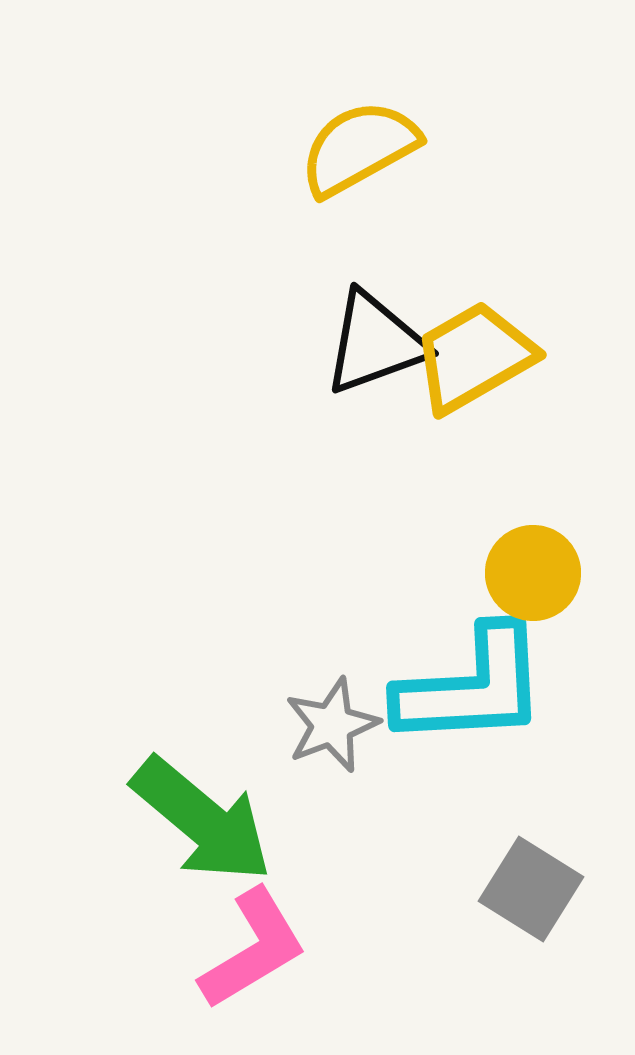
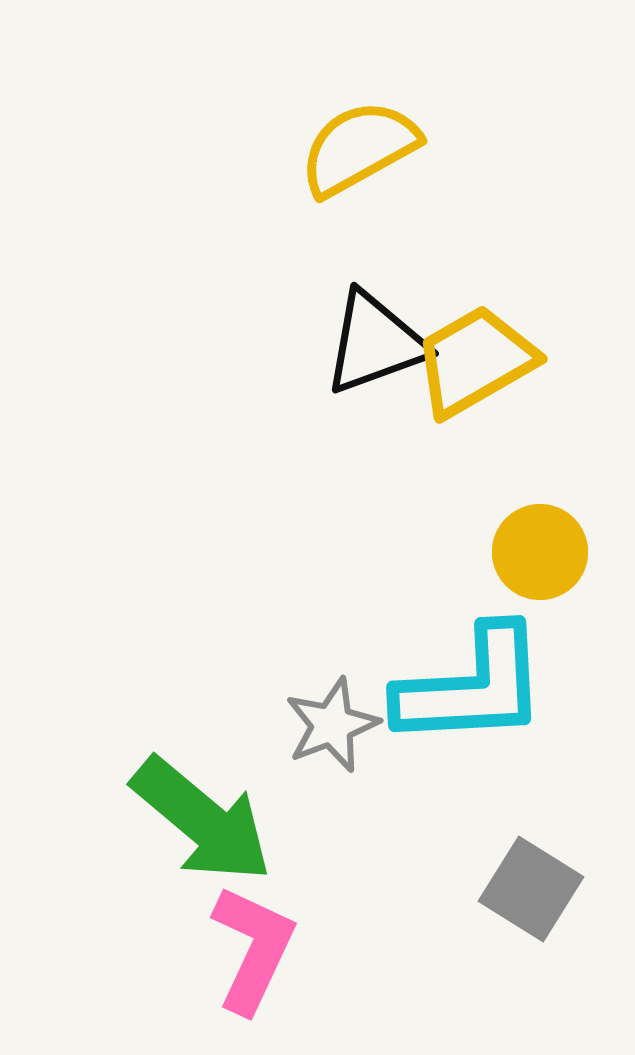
yellow trapezoid: moved 1 px right, 4 px down
yellow circle: moved 7 px right, 21 px up
pink L-shape: rotated 34 degrees counterclockwise
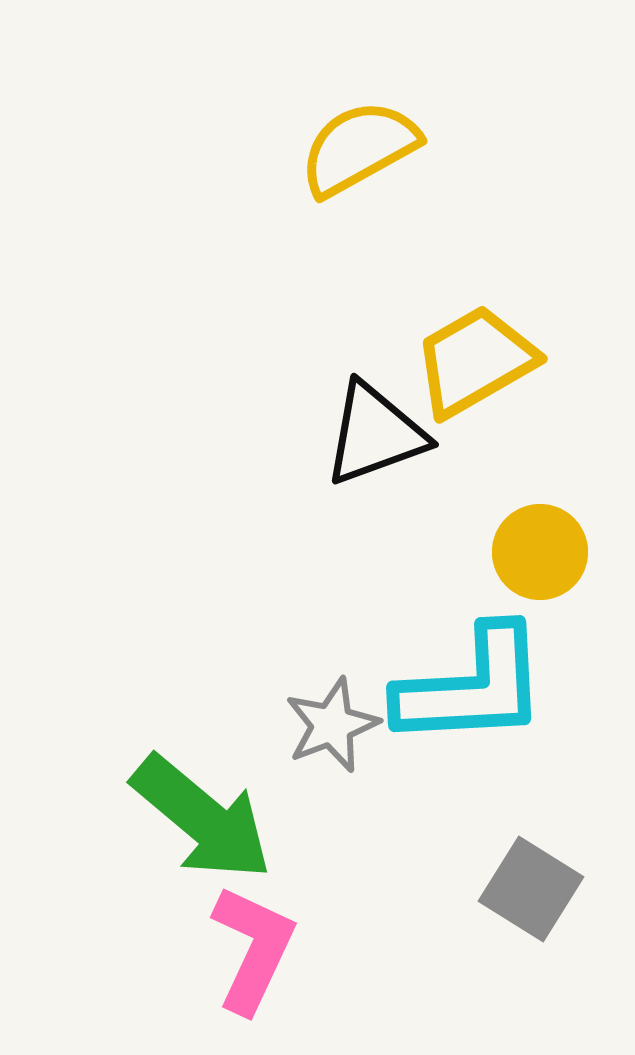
black triangle: moved 91 px down
green arrow: moved 2 px up
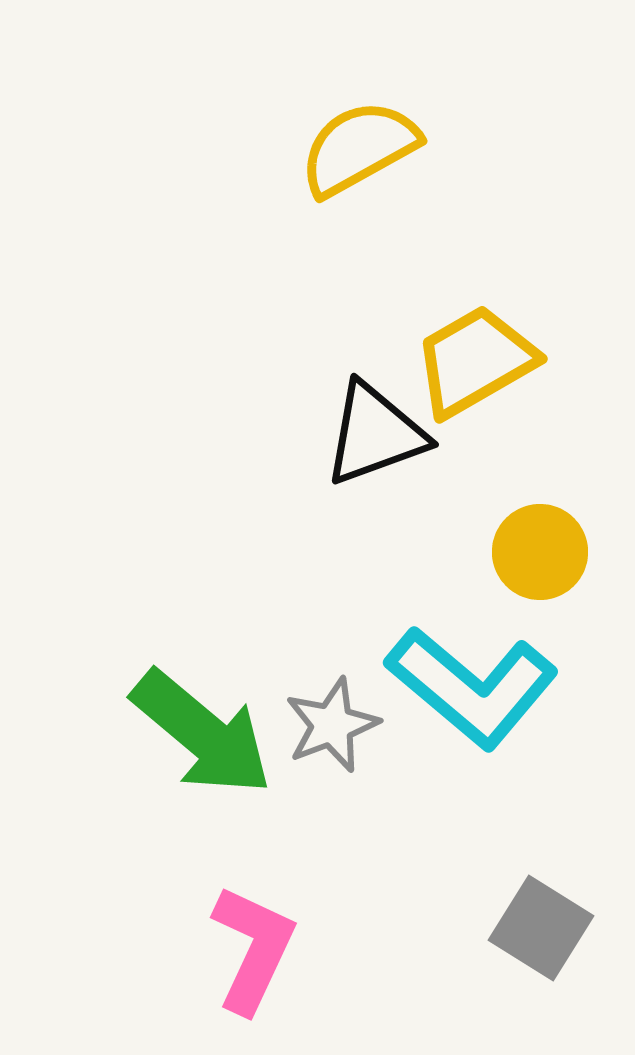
cyan L-shape: rotated 43 degrees clockwise
green arrow: moved 85 px up
gray square: moved 10 px right, 39 px down
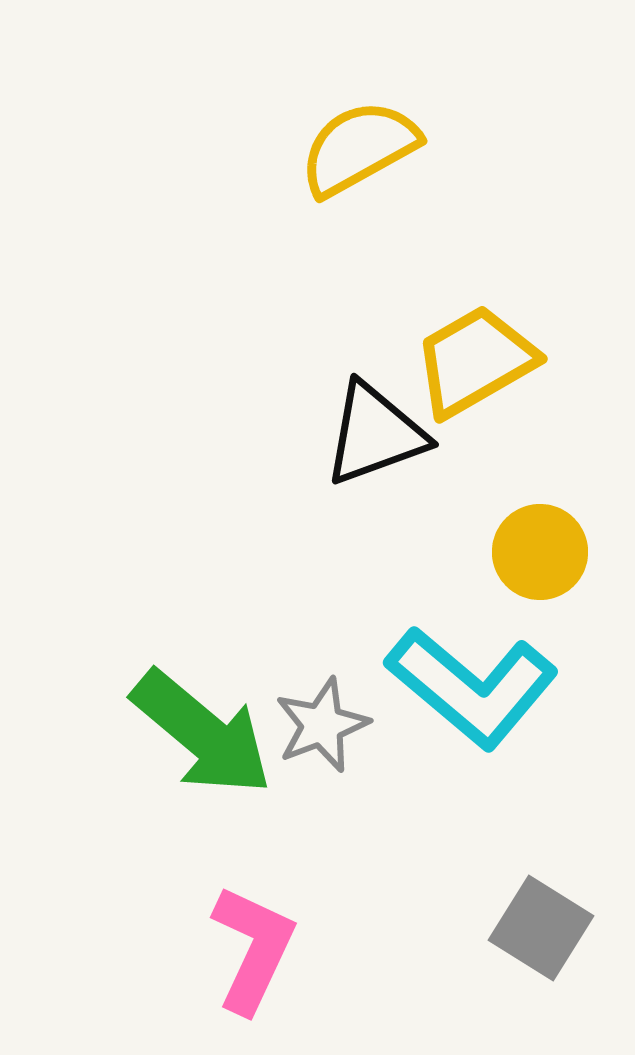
gray star: moved 10 px left
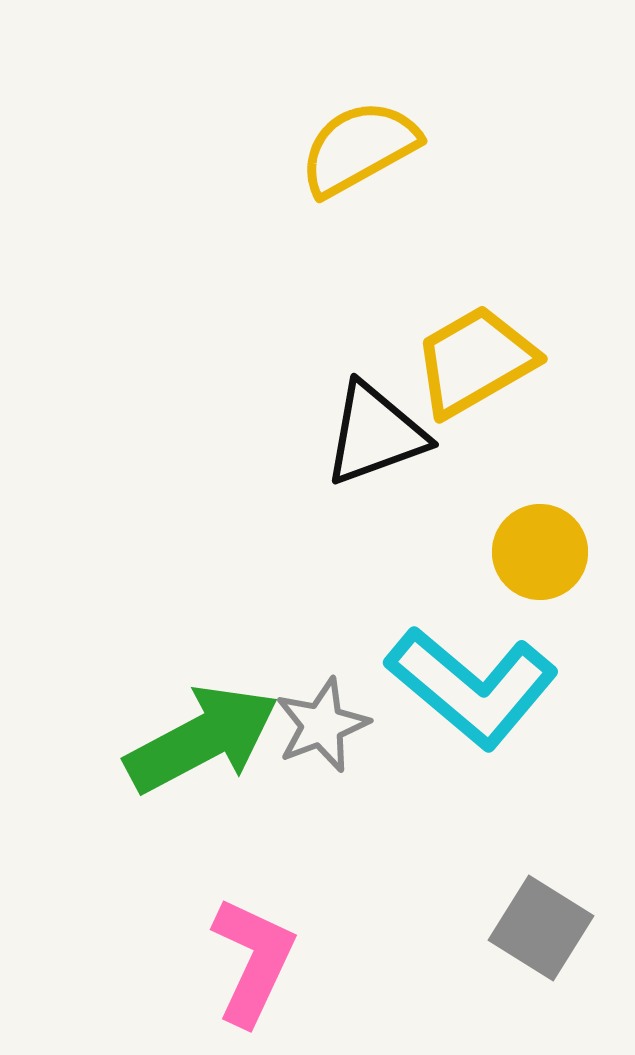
green arrow: moved 6 px down; rotated 68 degrees counterclockwise
pink L-shape: moved 12 px down
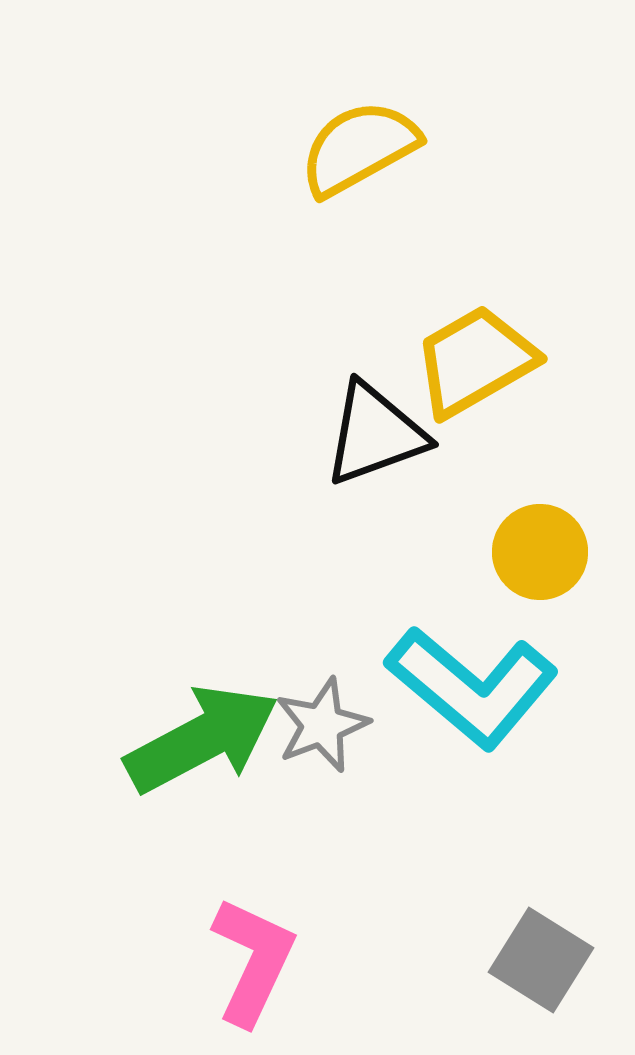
gray square: moved 32 px down
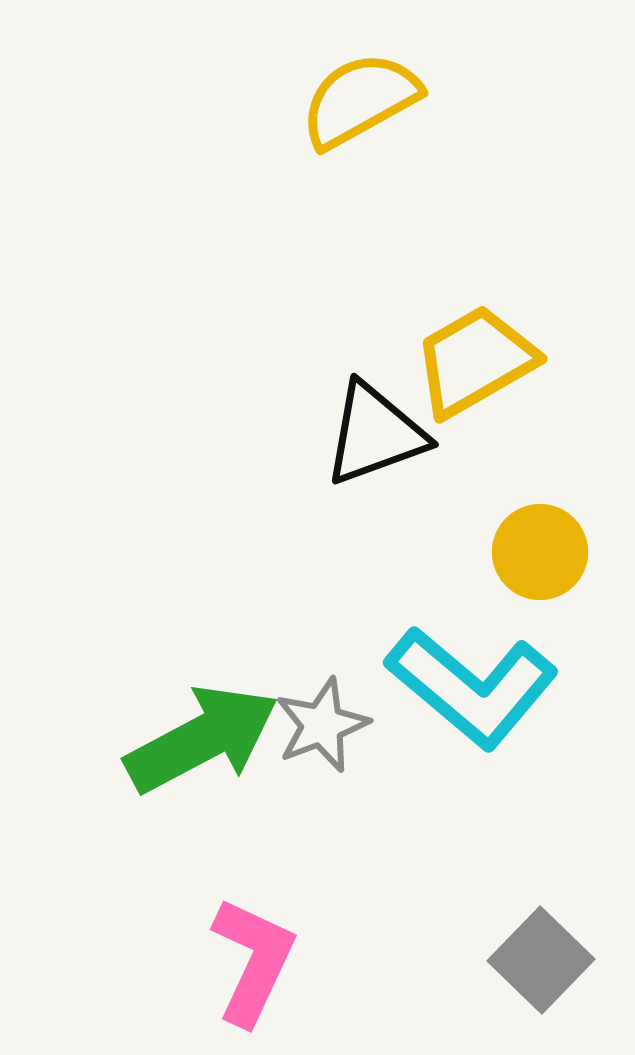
yellow semicircle: moved 1 px right, 48 px up
gray square: rotated 12 degrees clockwise
